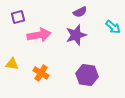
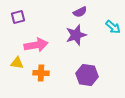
pink arrow: moved 3 px left, 10 px down
yellow triangle: moved 5 px right, 1 px up
orange cross: rotated 28 degrees counterclockwise
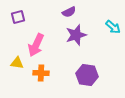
purple semicircle: moved 11 px left
pink arrow: rotated 125 degrees clockwise
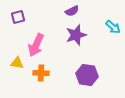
purple semicircle: moved 3 px right, 1 px up
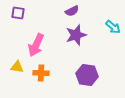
purple square: moved 4 px up; rotated 24 degrees clockwise
yellow triangle: moved 4 px down
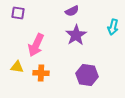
cyan arrow: rotated 63 degrees clockwise
purple star: rotated 15 degrees counterclockwise
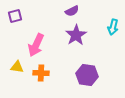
purple square: moved 3 px left, 3 px down; rotated 24 degrees counterclockwise
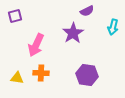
purple semicircle: moved 15 px right
purple star: moved 3 px left, 2 px up
yellow triangle: moved 11 px down
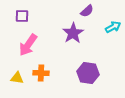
purple semicircle: rotated 16 degrees counterclockwise
purple square: moved 7 px right; rotated 16 degrees clockwise
cyan arrow: rotated 133 degrees counterclockwise
pink arrow: moved 8 px left; rotated 10 degrees clockwise
purple hexagon: moved 1 px right, 2 px up
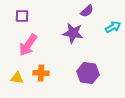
purple star: rotated 30 degrees counterclockwise
